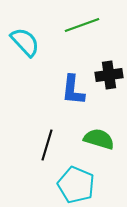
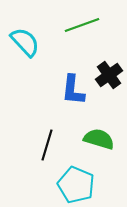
black cross: rotated 28 degrees counterclockwise
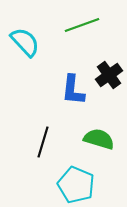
black line: moved 4 px left, 3 px up
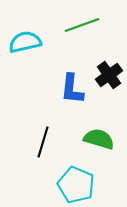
cyan semicircle: rotated 60 degrees counterclockwise
blue L-shape: moved 1 px left, 1 px up
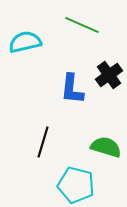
green line: rotated 44 degrees clockwise
green semicircle: moved 7 px right, 8 px down
cyan pentagon: rotated 9 degrees counterclockwise
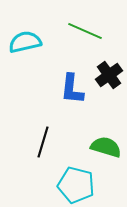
green line: moved 3 px right, 6 px down
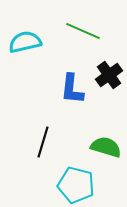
green line: moved 2 px left
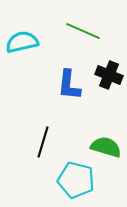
cyan semicircle: moved 3 px left
black cross: rotated 32 degrees counterclockwise
blue L-shape: moved 3 px left, 4 px up
cyan pentagon: moved 5 px up
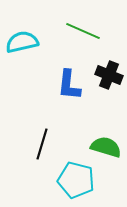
black line: moved 1 px left, 2 px down
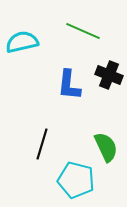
green semicircle: rotated 48 degrees clockwise
